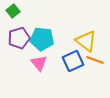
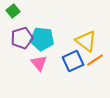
purple pentagon: moved 3 px right
orange line: rotated 54 degrees counterclockwise
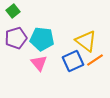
purple pentagon: moved 6 px left
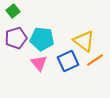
yellow triangle: moved 2 px left
blue square: moved 5 px left
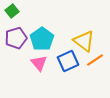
green square: moved 1 px left
cyan pentagon: rotated 30 degrees clockwise
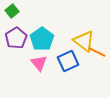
purple pentagon: rotated 15 degrees counterclockwise
orange line: moved 2 px right, 8 px up; rotated 60 degrees clockwise
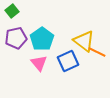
purple pentagon: rotated 20 degrees clockwise
